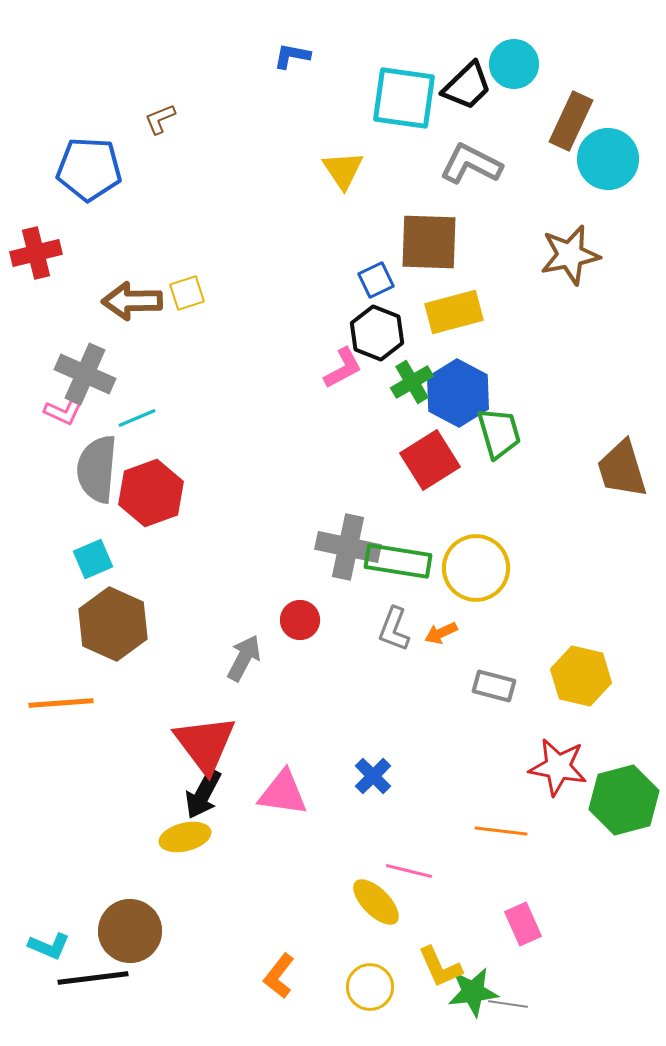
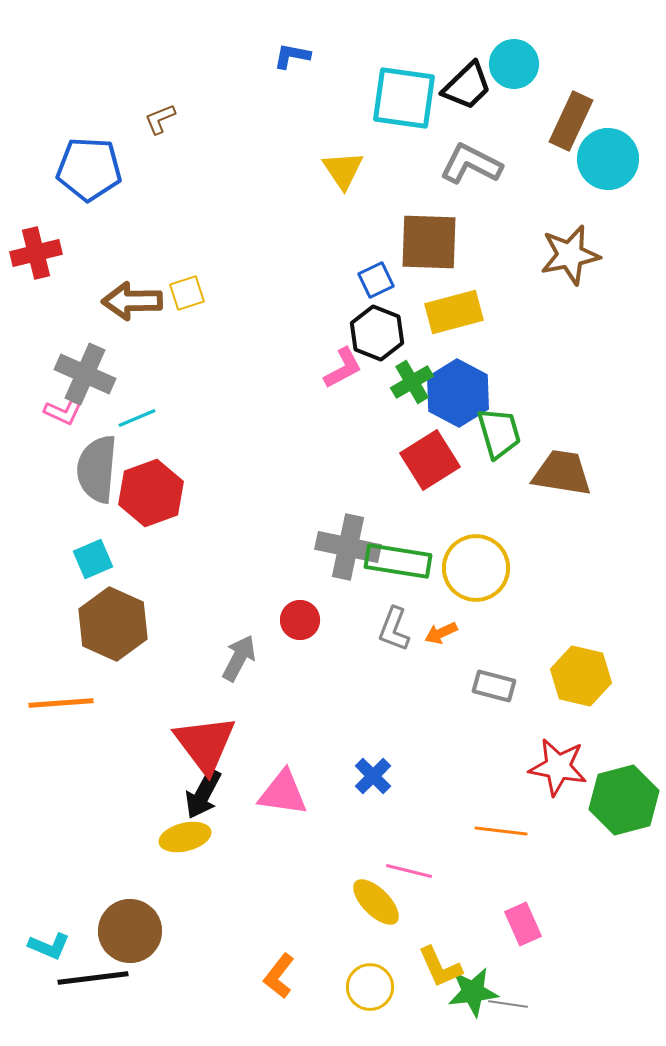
brown trapezoid at (622, 469): moved 60 px left, 4 px down; rotated 116 degrees clockwise
gray arrow at (244, 658): moved 5 px left
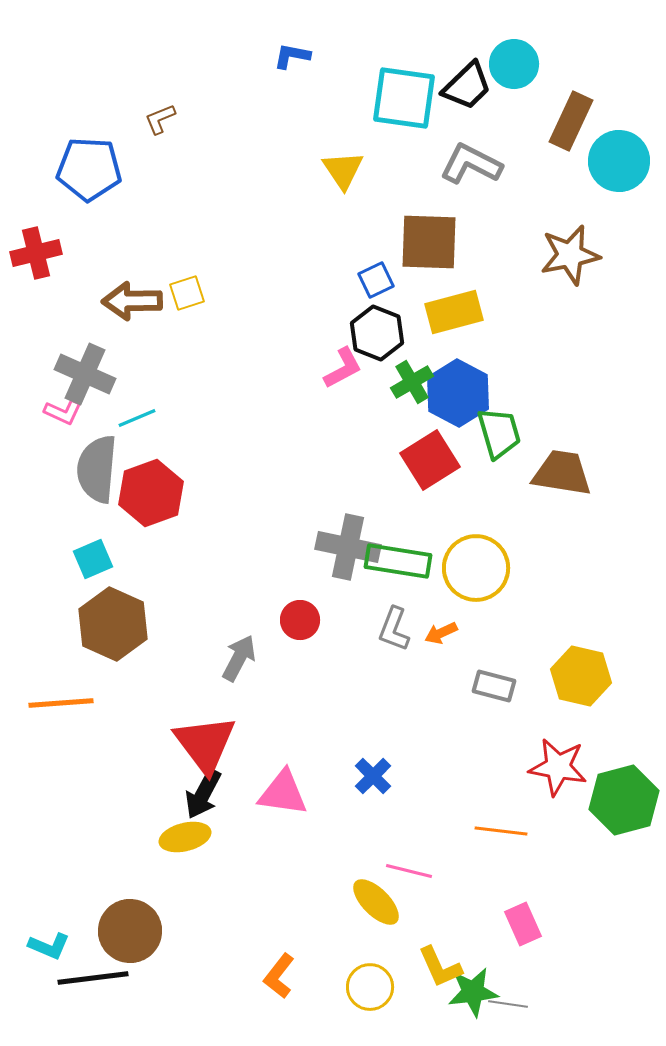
cyan circle at (608, 159): moved 11 px right, 2 px down
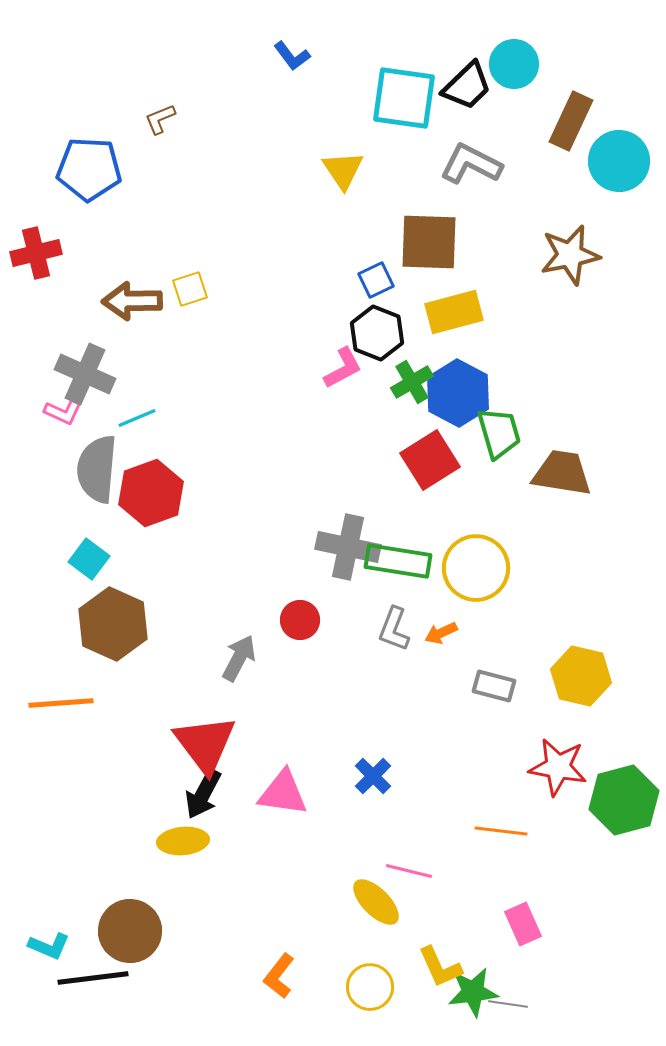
blue L-shape at (292, 56): rotated 138 degrees counterclockwise
yellow square at (187, 293): moved 3 px right, 4 px up
cyan square at (93, 559): moved 4 px left; rotated 30 degrees counterclockwise
yellow ellipse at (185, 837): moved 2 px left, 4 px down; rotated 9 degrees clockwise
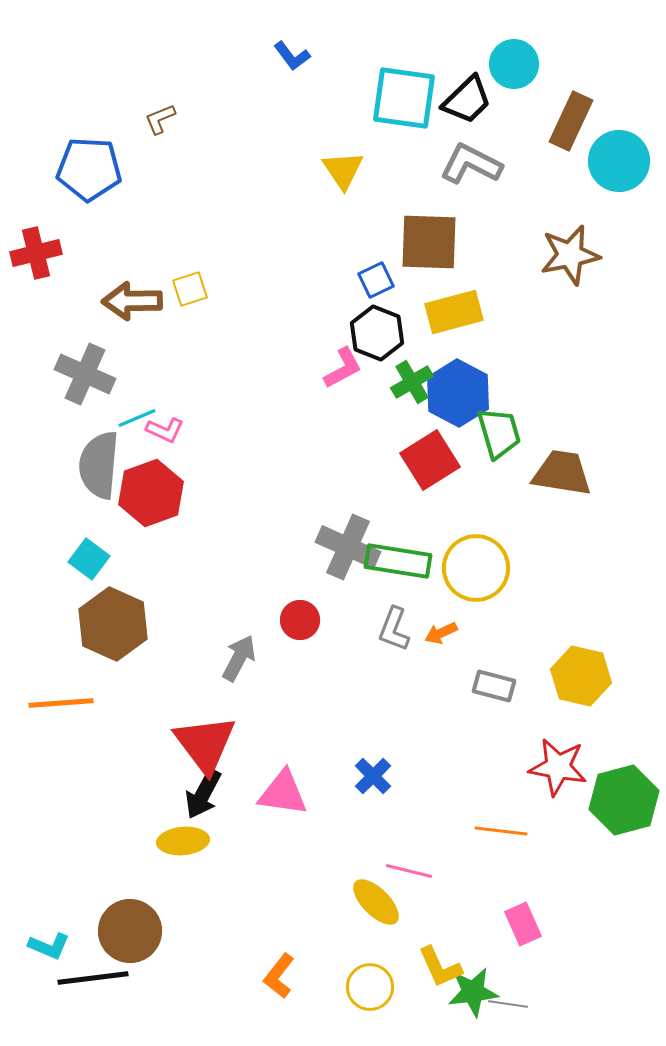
black trapezoid at (467, 86): moved 14 px down
pink L-shape at (63, 412): moved 102 px right, 18 px down
gray semicircle at (97, 469): moved 2 px right, 4 px up
gray cross at (348, 547): rotated 12 degrees clockwise
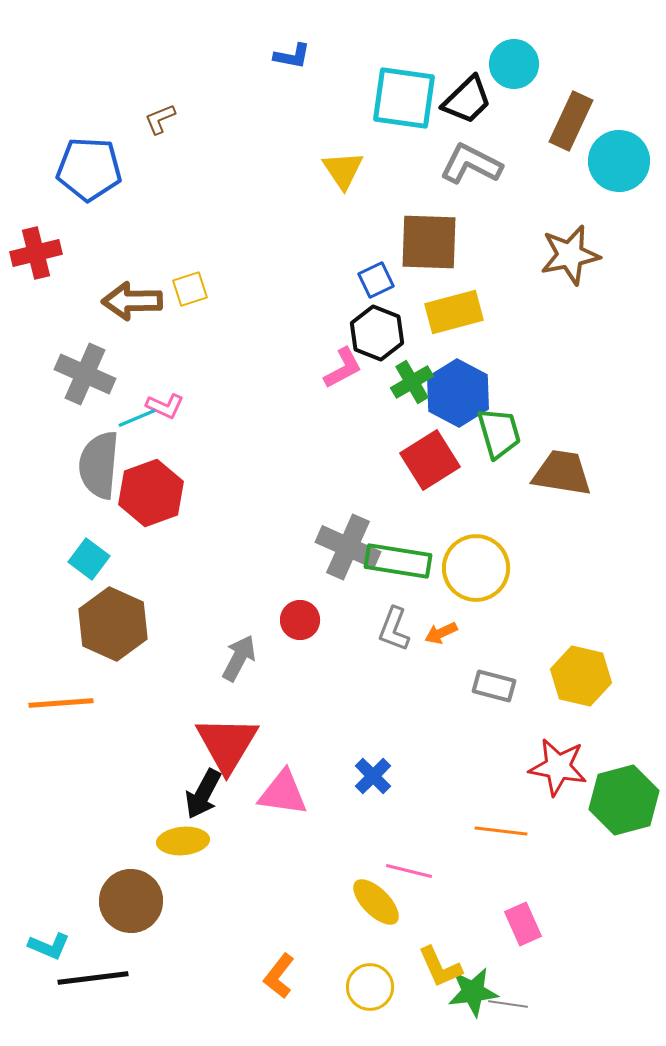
blue L-shape at (292, 56): rotated 42 degrees counterclockwise
pink L-shape at (165, 430): moved 24 px up
red triangle at (205, 744): moved 22 px right; rotated 8 degrees clockwise
brown circle at (130, 931): moved 1 px right, 30 px up
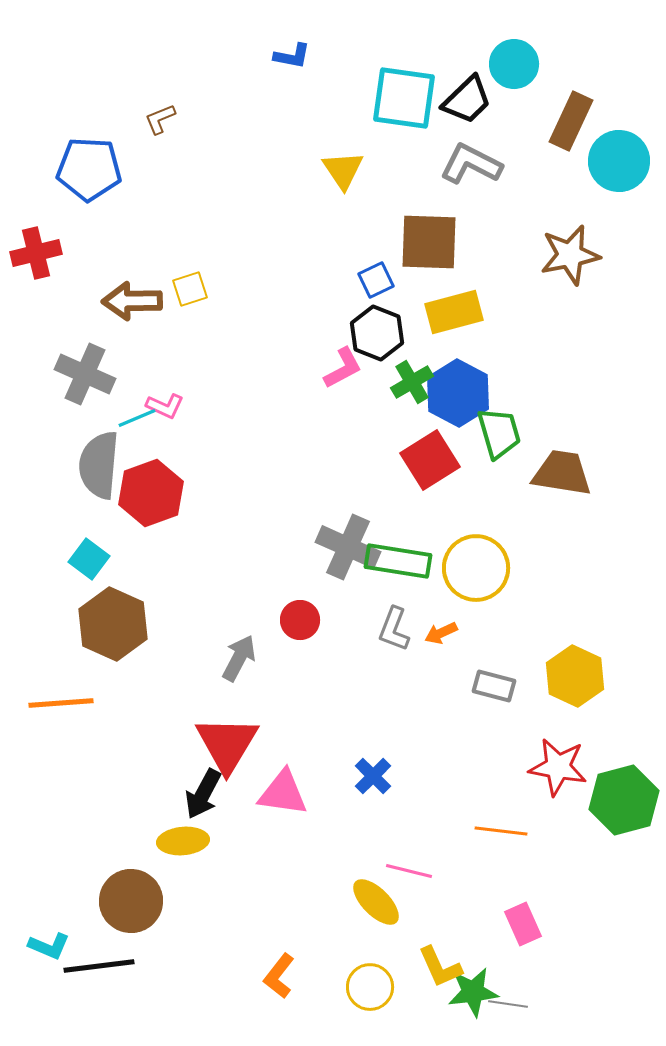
yellow hexagon at (581, 676): moved 6 px left; rotated 12 degrees clockwise
black line at (93, 978): moved 6 px right, 12 px up
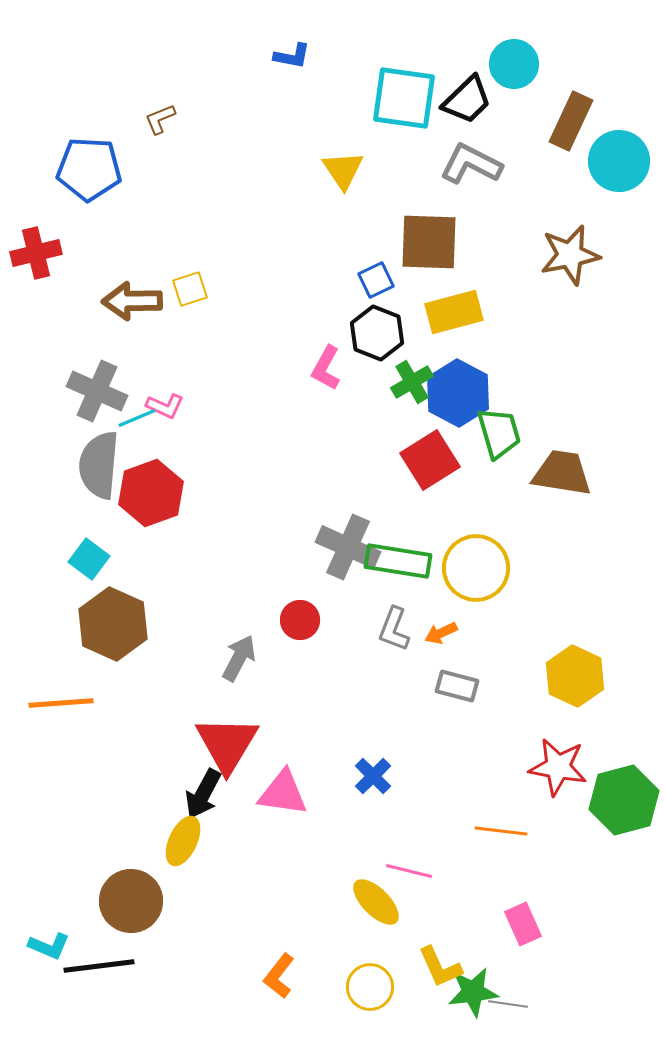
pink L-shape at (343, 368): moved 17 px left; rotated 147 degrees clockwise
gray cross at (85, 374): moved 12 px right, 17 px down
gray rectangle at (494, 686): moved 37 px left
yellow ellipse at (183, 841): rotated 60 degrees counterclockwise
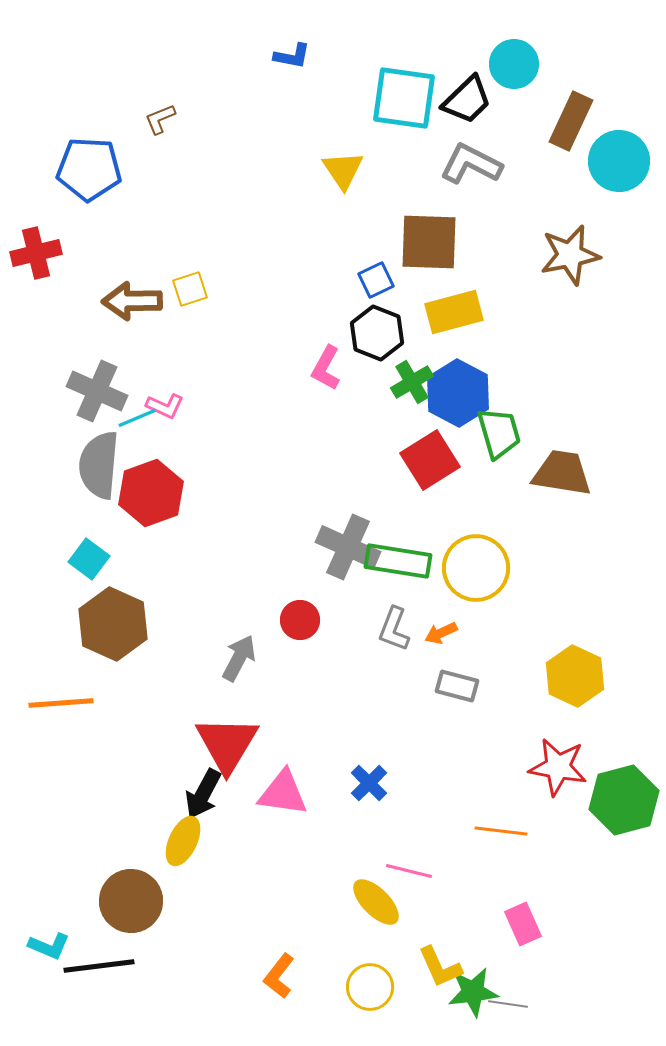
blue cross at (373, 776): moved 4 px left, 7 px down
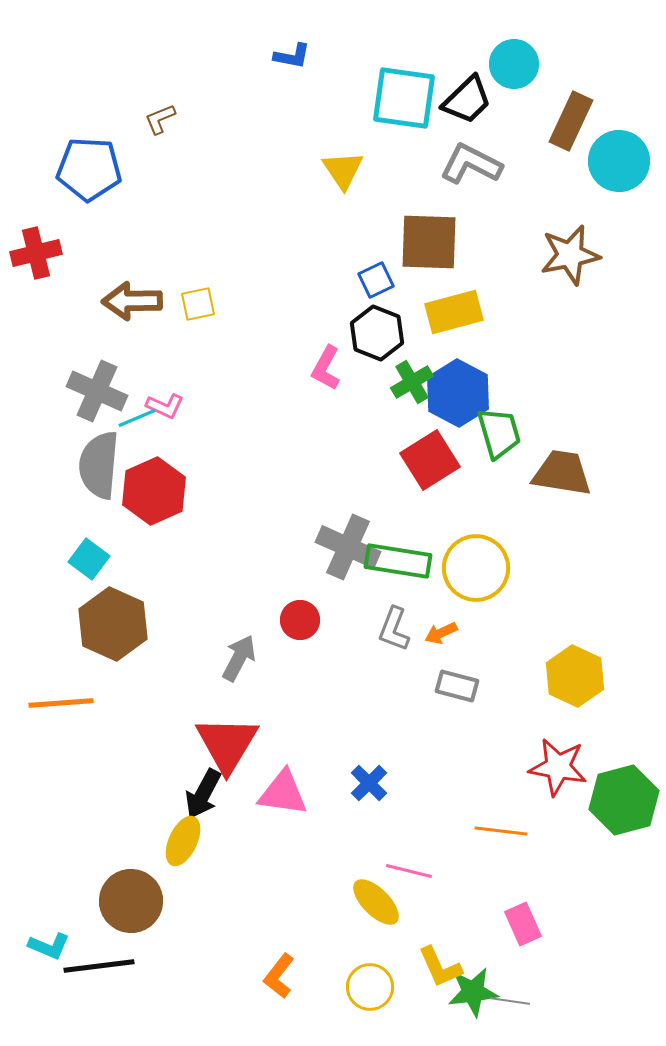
yellow square at (190, 289): moved 8 px right, 15 px down; rotated 6 degrees clockwise
red hexagon at (151, 493): moved 3 px right, 2 px up; rotated 4 degrees counterclockwise
gray line at (508, 1004): moved 2 px right, 3 px up
